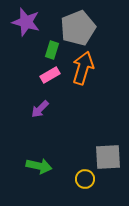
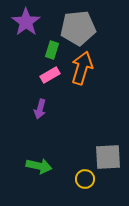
purple star: rotated 20 degrees clockwise
gray pentagon: rotated 16 degrees clockwise
orange arrow: moved 1 px left
purple arrow: rotated 30 degrees counterclockwise
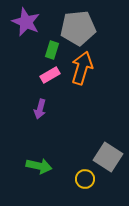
purple star: rotated 12 degrees counterclockwise
gray square: rotated 36 degrees clockwise
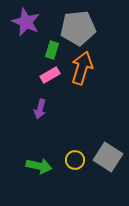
yellow circle: moved 10 px left, 19 px up
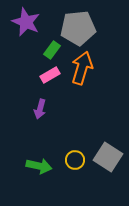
green rectangle: rotated 18 degrees clockwise
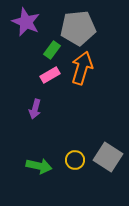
purple arrow: moved 5 px left
